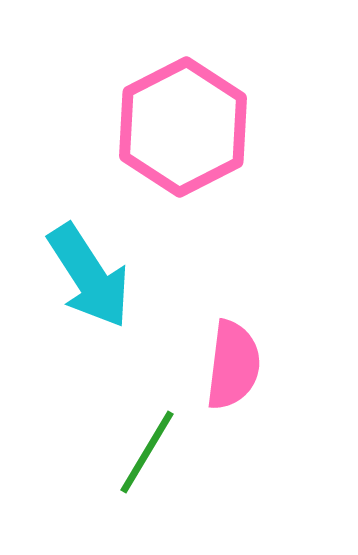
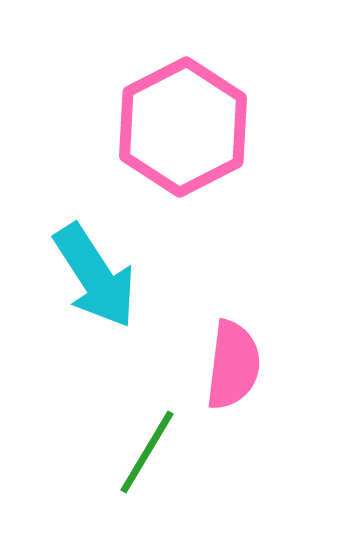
cyan arrow: moved 6 px right
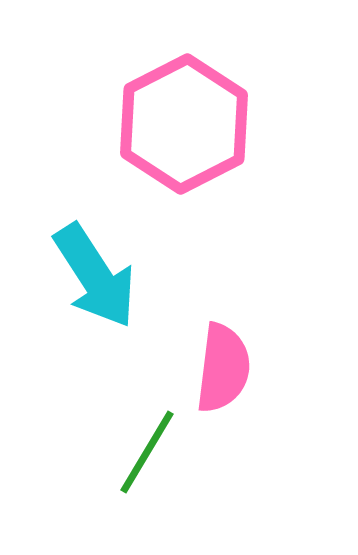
pink hexagon: moved 1 px right, 3 px up
pink semicircle: moved 10 px left, 3 px down
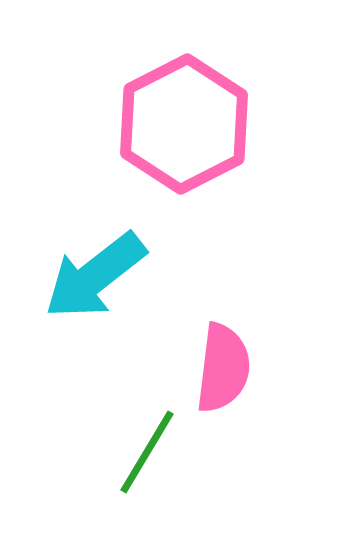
cyan arrow: rotated 85 degrees clockwise
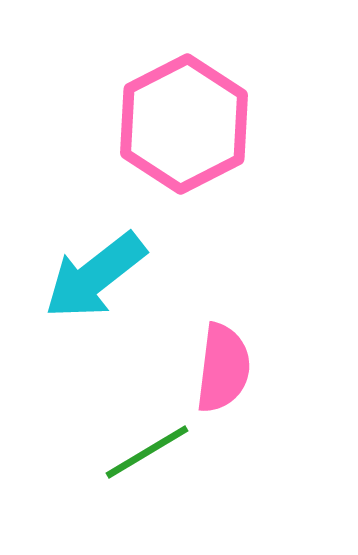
green line: rotated 28 degrees clockwise
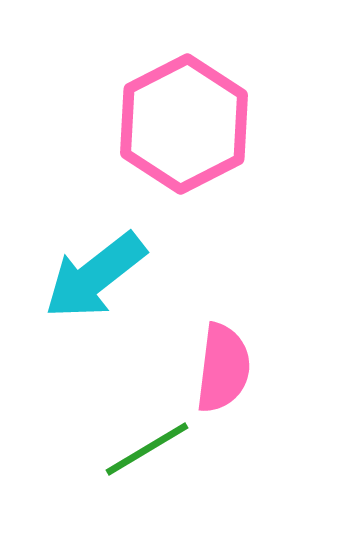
green line: moved 3 px up
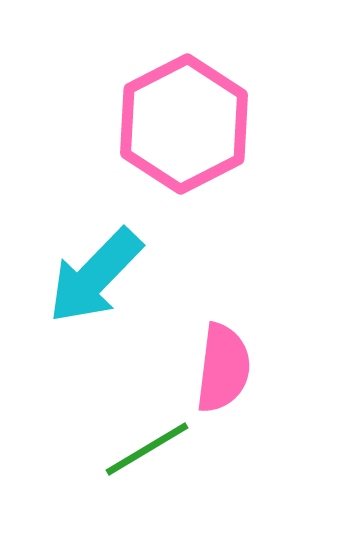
cyan arrow: rotated 8 degrees counterclockwise
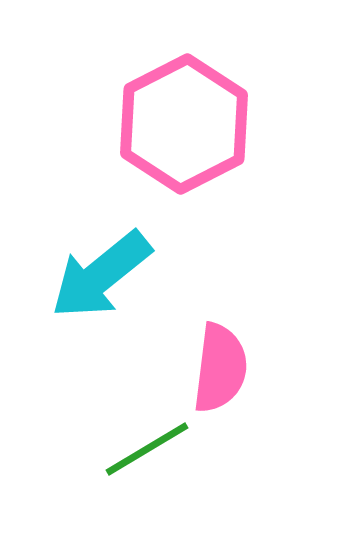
cyan arrow: moved 6 px right, 1 px up; rotated 7 degrees clockwise
pink semicircle: moved 3 px left
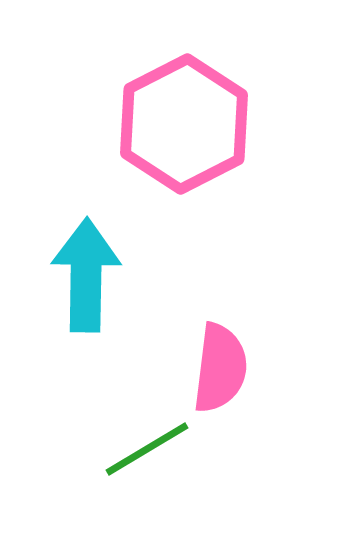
cyan arrow: moved 15 px left; rotated 130 degrees clockwise
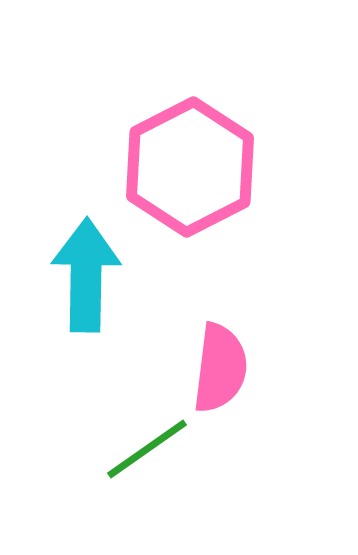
pink hexagon: moved 6 px right, 43 px down
green line: rotated 4 degrees counterclockwise
